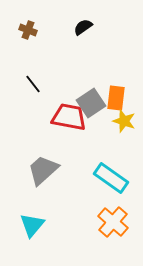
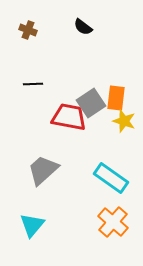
black semicircle: rotated 108 degrees counterclockwise
black line: rotated 54 degrees counterclockwise
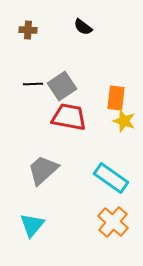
brown cross: rotated 18 degrees counterclockwise
gray square: moved 29 px left, 17 px up
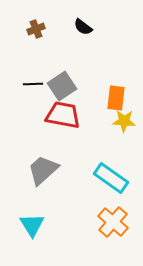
brown cross: moved 8 px right, 1 px up; rotated 24 degrees counterclockwise
red trapezoid: moved 6 px left, 2 px up
yellow star: rotated 15 degrees counterclockwise
cyan triangle: rotated 12 degrees counterclockwise
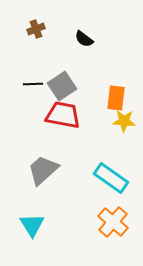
black semicircle: moved 1 px right, 12 px down
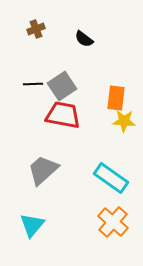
cyan triangle: rotated 12 degrees clockwise
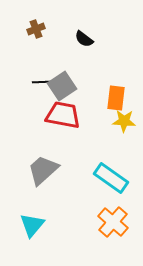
black line: moved 9 px right, 2 px up
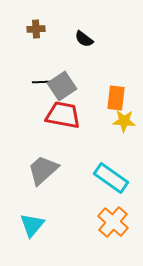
brown cross: rotated 18 degrees clockwise
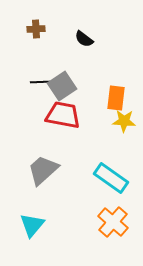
black line: moved 2 px left
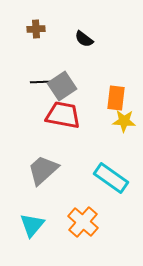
orange cross: moved 30 px left
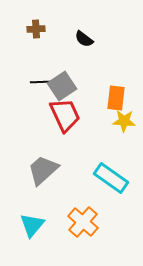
red trapezoid: moved 2 px right; rotated 54 degrees clockwise
